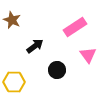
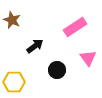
pink triangle: moved 3 px down
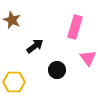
pink rectangle: rotated 40 degrees counterclockwise
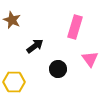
pink triangle: moved 2 px right, 1 px down
black circle: moved 1 px right, 1 px up
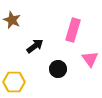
pink rectangle: moved 2 px left, 3 px down
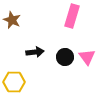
pink rectangle: moved 1 px left, 14 px up
black arrow: moved 6 px down; rotated 30 degrees clockwise
pink triangle: moved 3 px left, 2 px up
black circle: moved 7 px right, 12 px up
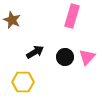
black arrow: rotated 24 degrees counterclockwise
pink triangle: rotated 18 degrees clockwise
yellow hexagon: moved 9 px right
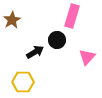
brown star: rotated 18 degrees clockwise
black circle: moved 8 px left, 17 px up
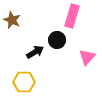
brown star: rotated 18 degrees counterclockwise
yellow hexagon: moved 1 px right
